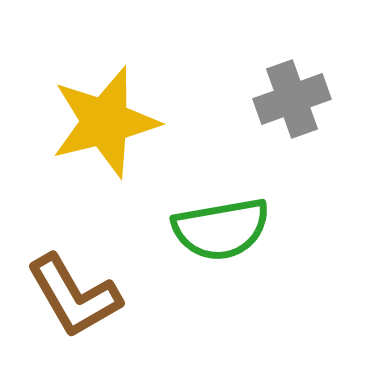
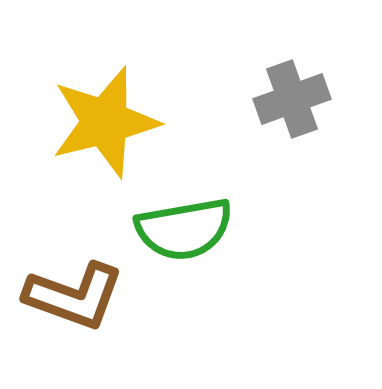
green semicircle: moved 37 px left
brown L-shape: rotated 40 degrees counterclockwise
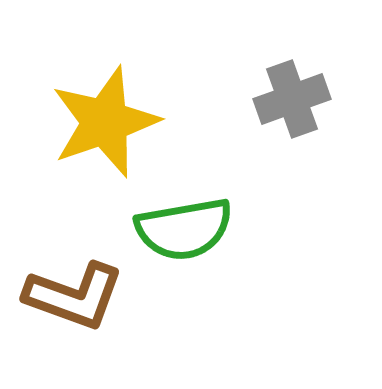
yellow star: rotated 5 degrees counterclockwise
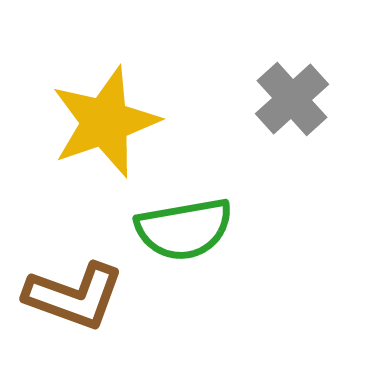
gray cross: rotated 22 degrees counterclockwise
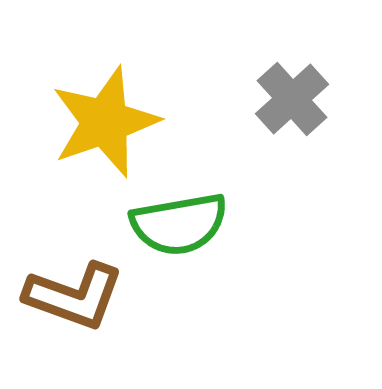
green semicircle: moved 5 px left, 5 px up
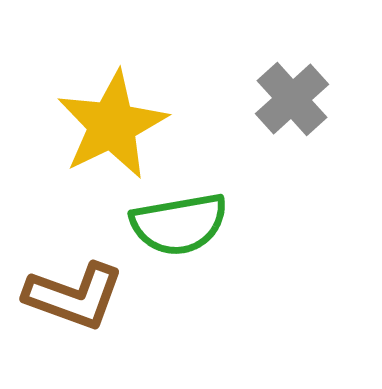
yellow star: moved 7 px right, 3 px down; rotated 7 degrees counterclockwise
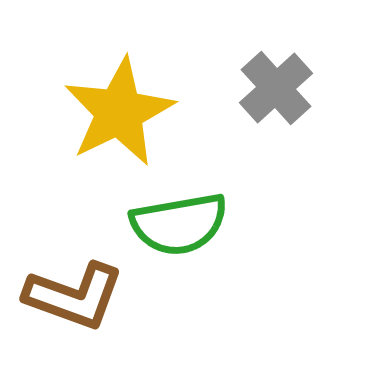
gray cross: moved 16 px left, 11 px up
yellow star: moved 7 px right, 13 px up
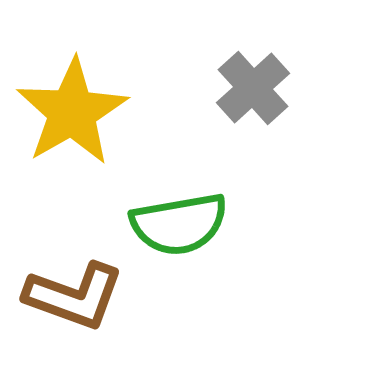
gray cross: moved 23 px left
yellow star: moved 47 px left; rotated 4 degrees counterclockwise
